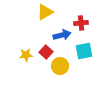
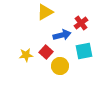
red cross: rotated 32 degrees counterclockwise
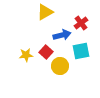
cyan square: moved 3 px left
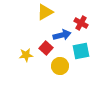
red cross: rotated 24 degrees counterclockwise
red square: moved 4 px up
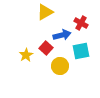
yellow star: rotated 24 degrees counterclockwise
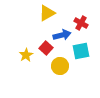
yellow triangle: moved 2 px right, 1 px down
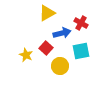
blue arrow: moved 2 px up
yellow star: rotated 16 degrees counterclockwise
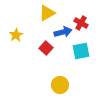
blue arrow: moved 1 px right, 1 px up
yellow star: moved 10 px left, 20 px up; rotated 16 degrees clockwise
yellow circle: moved 19 px down
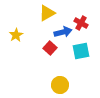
red square: moved 4 px right
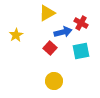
yellow circle: moved 6 px left, 4 px up
